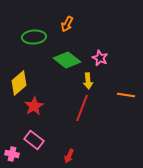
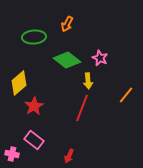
orange line: rotated 60 degrees counterclockwise
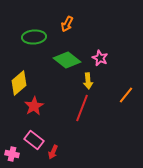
red arrow: moved 16 px left, 4 px up
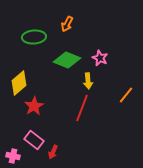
green diamond: rotated 16 degrees counterclockwise
pink cross: moved 1 px right, 2 px down
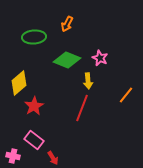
red arrow: moved 6 px down; rotated 56 degrees counterclockwise
